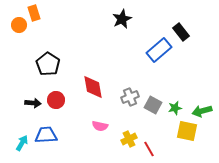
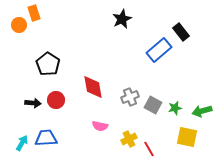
yellow square: moved 6 px down
blue trapezoid: moved 3 px down
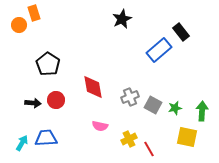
green arrow: rotated 108 degrees clockwise
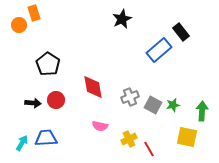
green star: moved 2 px left, 3 px up
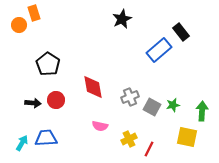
gray square: moved 1 px left, 2 px down
red line: rotated 56 degrees clockwise
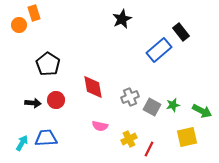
green arrow: rotated 114 degrees clockwise
yellow square: rotated 25 degrees counterclockwise
